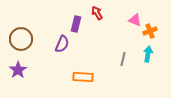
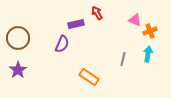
purple rectangle: rotated 63 degrees clockwise
brown circle: moved 3 px left, 1 px up
orange rectangle: moved 6 px right; rotated 30 degrees clockwise
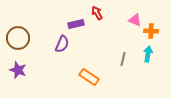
orange cross: moved 1 px right; rotated 24 degrees clockwise
purple star: rotated 18 degrees counterclockwise
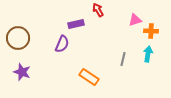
red arrow: moved 1 px right, 3 px up
pink triangle: rotated 40 degrees counterclockwise
purple star: moved 4 px right, 2 px down
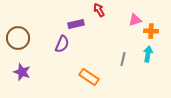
red arrow: moved 1 px right
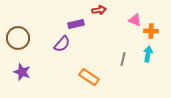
red arrow: rotated 112 degrees clockwise
pink triangle: rotated 40 degrees clockwise
purple semicircle: rotated 18 degrees clockwise
